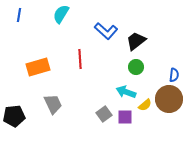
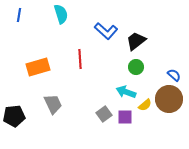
cyan semicircle: rotated 132 degrees clockwise
blue semicircle: rotated 56 degrees counterclockwise
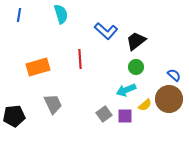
cyan arrow: moved 2 px up; rotated 42 degrees counterclockwise
purple square: moved 1 px up
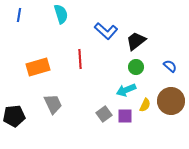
blue semicircle: moved 4 px left, 9 px up
brown circle: moved 2 px right, 2 px down
yellow semicircle: rotated 24 degrees counterclockwise
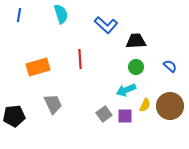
blue L-shape: moved 6 px up
black trapezoid: rotated 35 degrees clockwise
brown circle: moved 1 px left, 5 px down
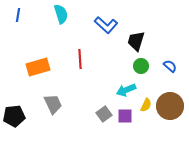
blue line: moved 1 px left
black trapezoid: rotated 70 degrees counterclockwise
green circle: moved 5 px right, 1 px up
yellow semicircle: moved 1 px right
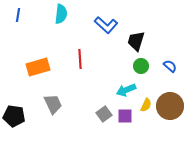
cyan semicircle: rotated 24 degrees clockwise
black pentagon: rotated 15 degrees clockwise
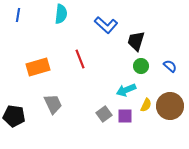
red line: rotated 18 degrees counterclockwise
